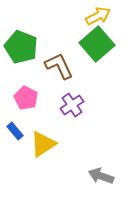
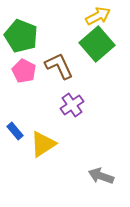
green pentagon: moved 11 px up
pink pentagon: moved 2 px left, 27 px up
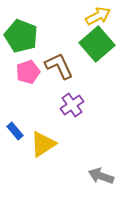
pink pentagon: moved 4 px right, 1 px down; rotated 25 degrees clockwise
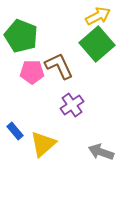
pink pentagon: moved 4 px right; rotated 20 degrees clockwise
yellow triangle: rotated 8 degrees counterclockwise
gray arrow: moved 24 px up
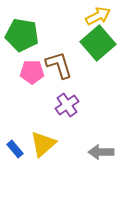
green pentagon: moved 1 px right, 1 px up; rotated 12 degrees counterclockwise
green square: moved 1 px right, 1 px up
brown L-shape: moved 1 px up; rotated 8 degrees clockwise
purple cross: moved 5 px left
blue rectangle: moved 18 px down
gray arrow: rotated 20 degrees counterclockwise
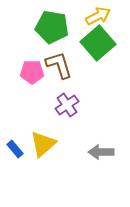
green pentagon: moved 30 px right, 8 px up
